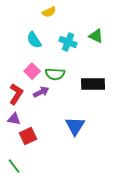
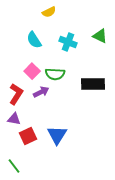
green triangle: moved 4 px right
blue triangle: moved 18 px left, 9 px down
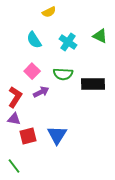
cyan cross: rotated 12 degrees clockwise
green semicircle: moved 8 px right
red L-shape: moved 1 px left, 3 px down
red square: rotated 12 degrees clockwise
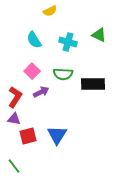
yellow semicircle: moved 1 px right, 1 px up
green triangle: moved 1 px left, 1 px up
cyan cross: rotated 18 degrees counterclockwise
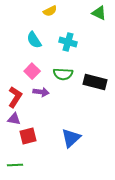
green triangle: moved 22 px up
black rectangle: moved 2 px right, 2 px up; rotated 15 degrees clockwise
purple arrow: rotated 35 degrees clockwise
blue triangle: moved 14 px right, 3 px down; rotated 15 degrees clockwise
green line: moved 1 px right, 1 px up; rotated 56 degrees counterclockwise
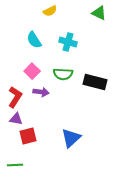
purple triangle: moved 2 px right
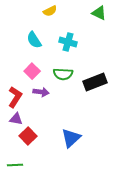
black rectangle: rotated 35 degrees counterclockwise
red square: rotated 30 degrees counterclockwise
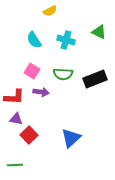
green triangle: moved 19 px down
cyan cross: moved 2 px left, 2 px up
pink square: rotated 14 degrees counterclockwise
black rectangle: moved 3 px up
red L-shape: moved 1 px left; rotated 60 degrees clockwise
red square: moved 1 px right, 1 px up
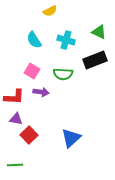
black rectangle: moved 19 px up
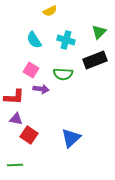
green triangle: rotated 49 degrees clockwise
pink square: moved 1 px left, 1 px up
purple arrow: moved 3 px up
red square: rotated 12 degrees counterclockwise
